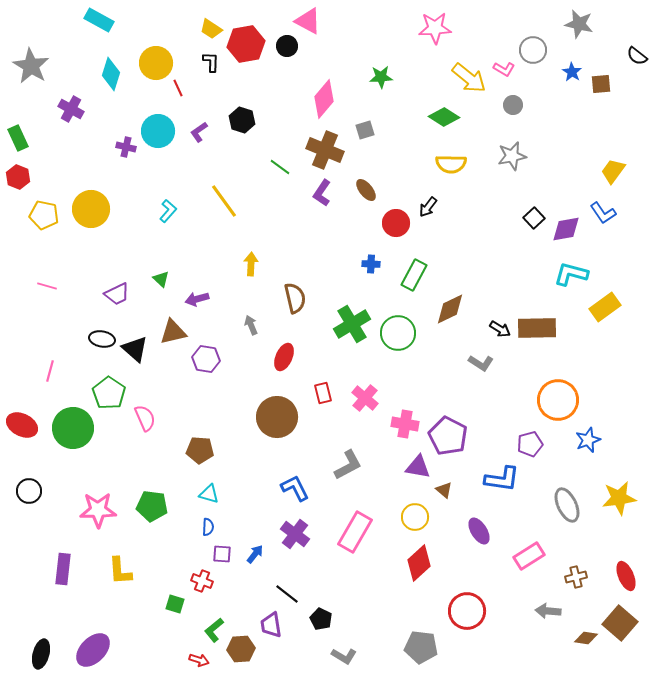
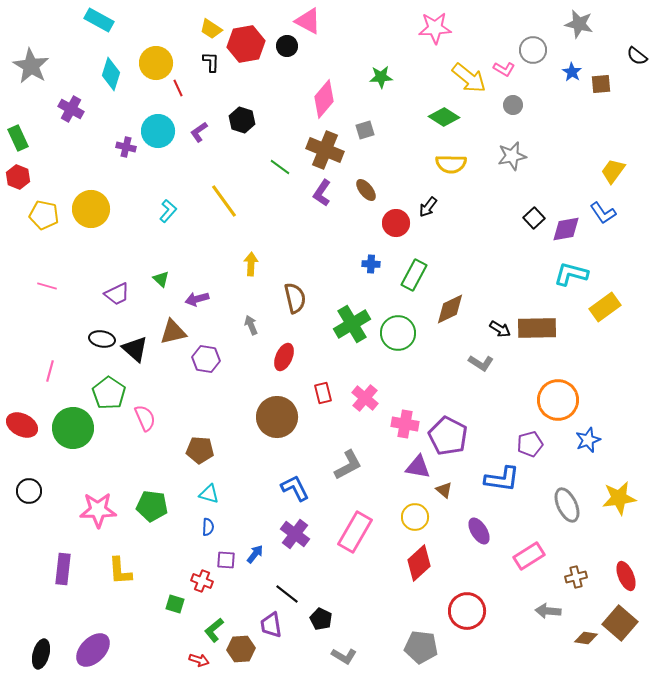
purple square at (222, 554): moved 4 px right, 6 px down
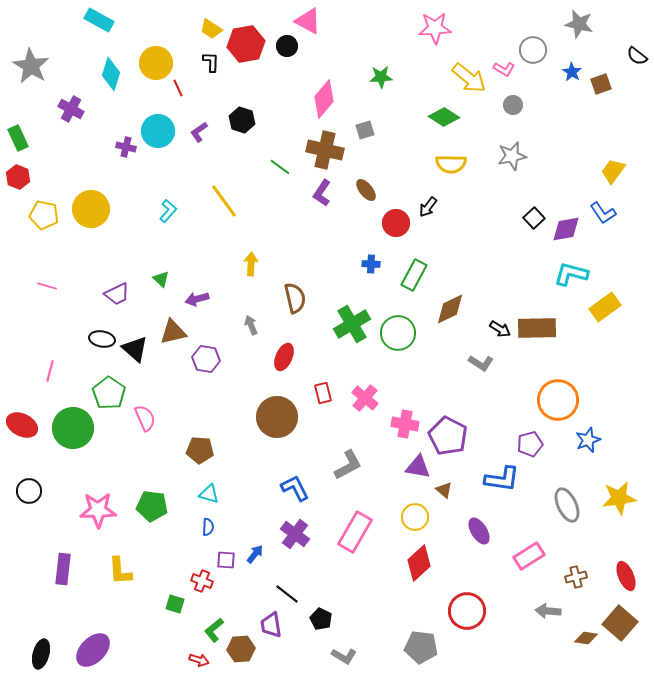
brown square at (601, 84): rotated 15 degrees counterclockwise
brown cross at (325, 150): rotated 9 degrees counterclockwise
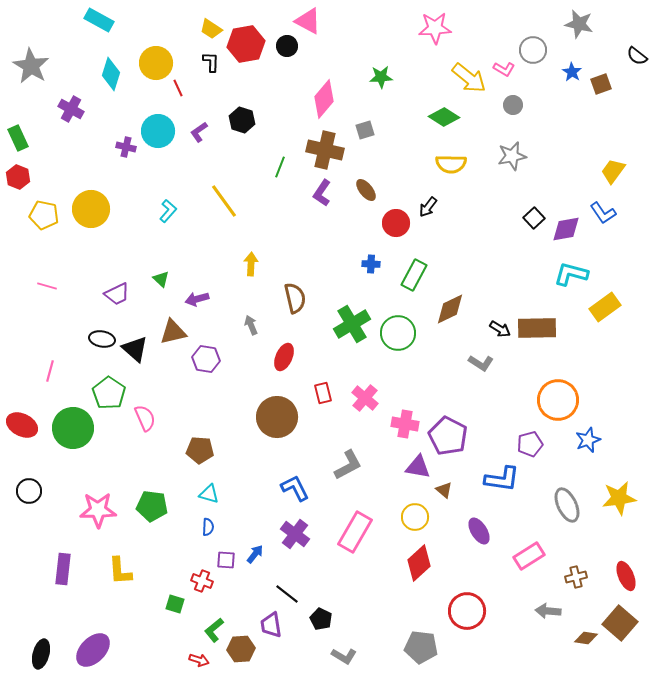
green line at (280, 167): rotated 75 degrees clockwise
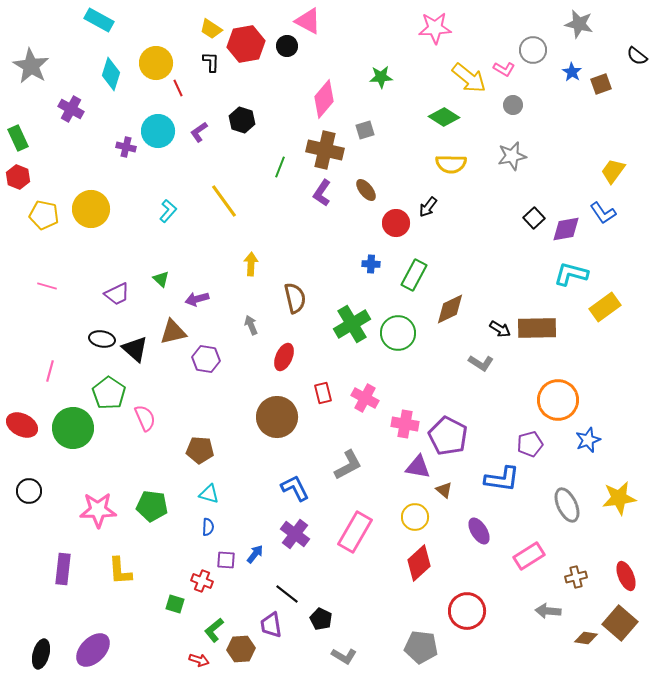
pink cross at (365, 398): rotated 12 degrees counterclockwise
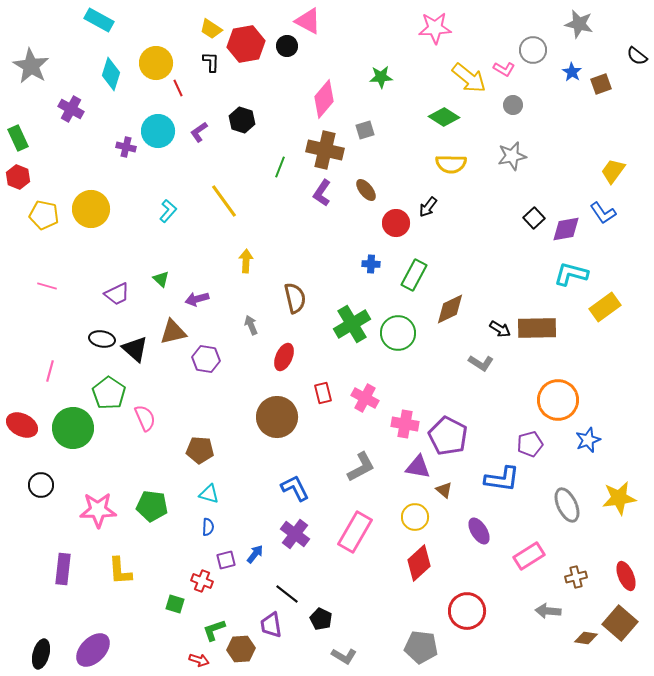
yellow arrow at (251, 264): moved 5 px left, 3 px up
gray L-shape at (348, 465): moved 13 px right, 2 px down
black circle at (29, 491): moved 12 px right, 6 px up
purple square at (226, 560): rotated 18 degrees counterclockwise
green L-shape at (214, 630): rotated 20 degrees clockwise
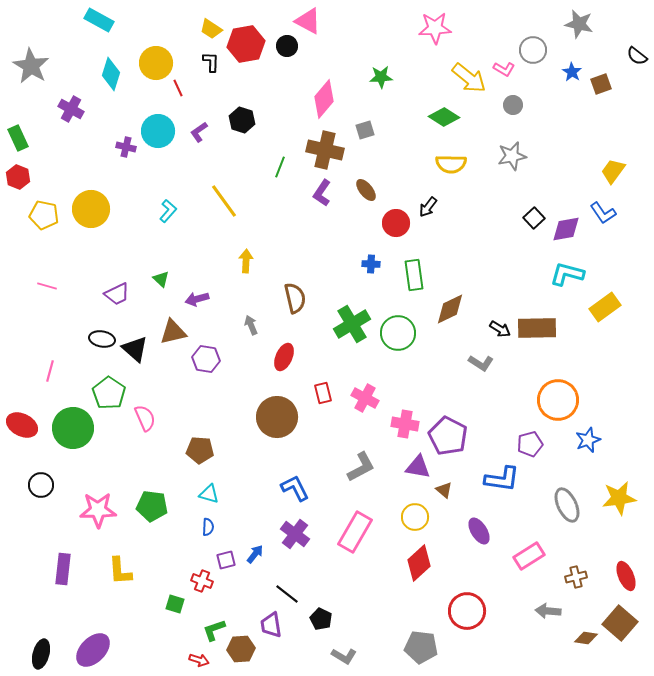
cyan L-shape at (571, 274): moved 4 px left
green rectangle at (414, 275): rotated 36 degrees counterclockwise
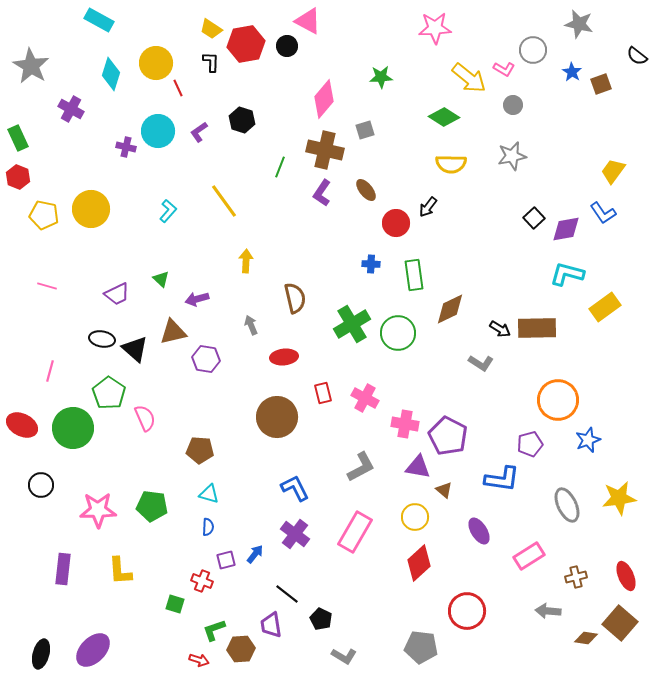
red ellipse at (284, 357): rotated 60 degrees clockwise
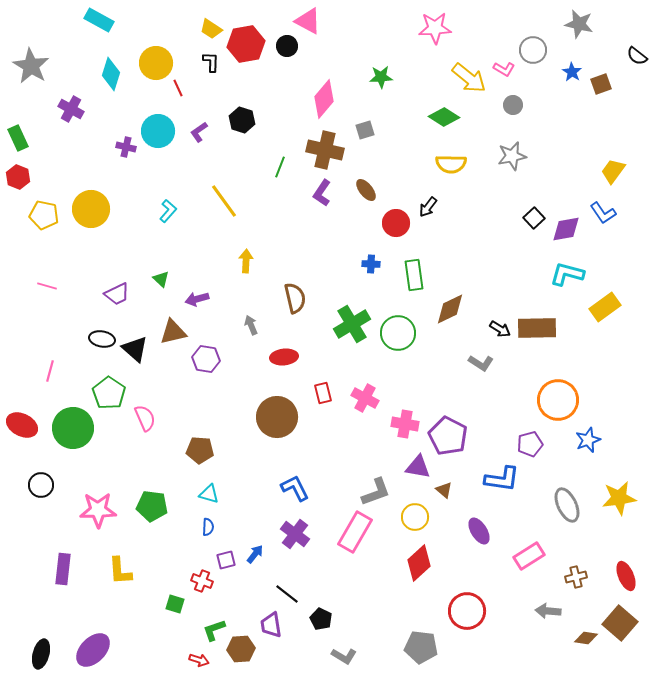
gray L-shape at (361, 467): moved 15 px right, 25 px down; rotated 8 degrees clockwise
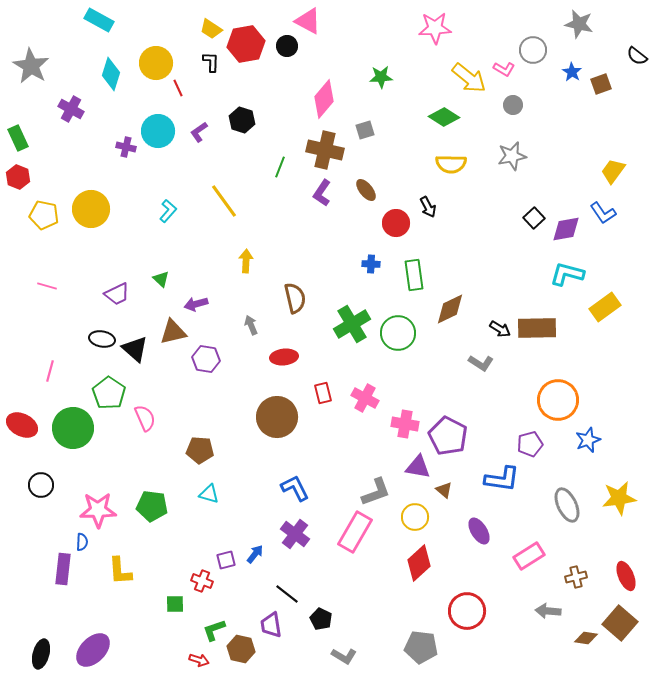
black arrow at (428, 207): rotated 65 degrees counterclockwise
purple arrow at (197, 299): moved 1 px left, 5 px down
blue semicircle at (208, 527): moved 126 px left, 15 px down
green square at (175, 604): rotated 18 degrees counterclockwise
brown hexagon at (241, 649): rotated 16 degrees clockwise
